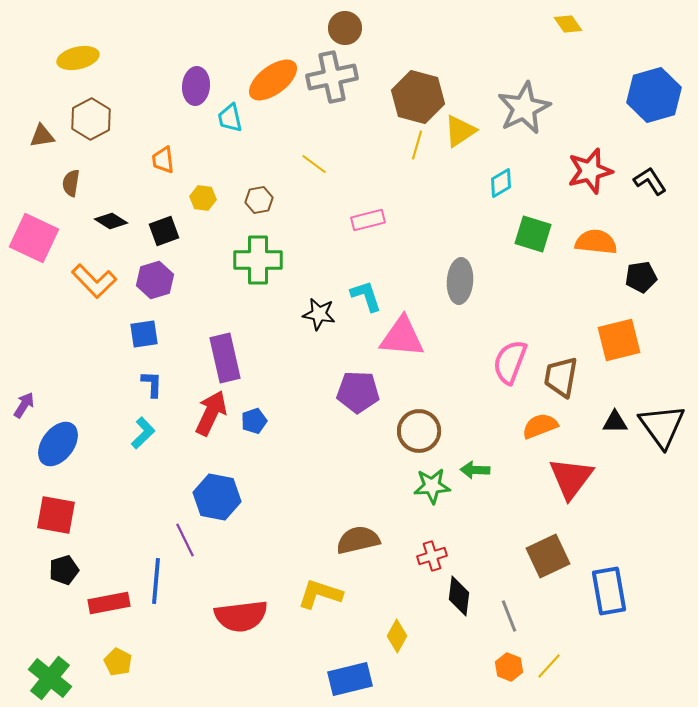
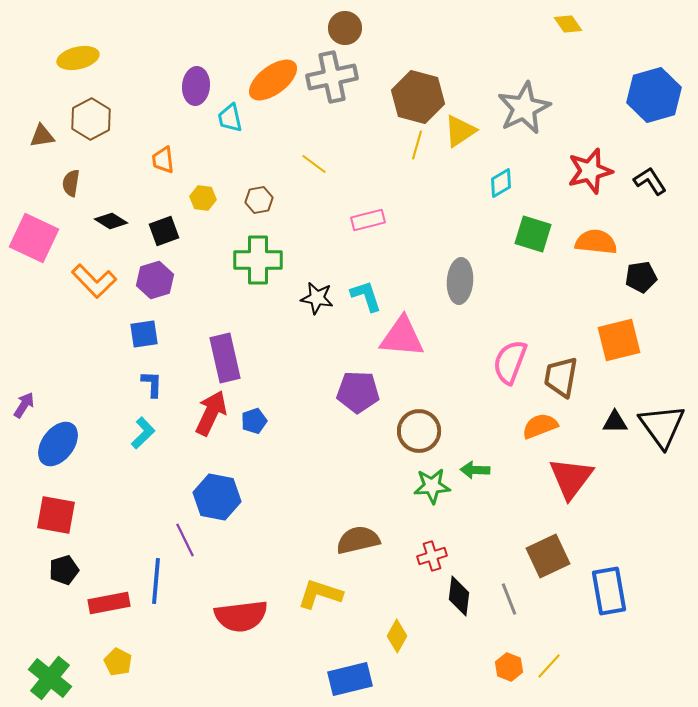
black star at (319, 314): moved 2 px left, 16 px up
gray line at (509, 616): moved 17 px up
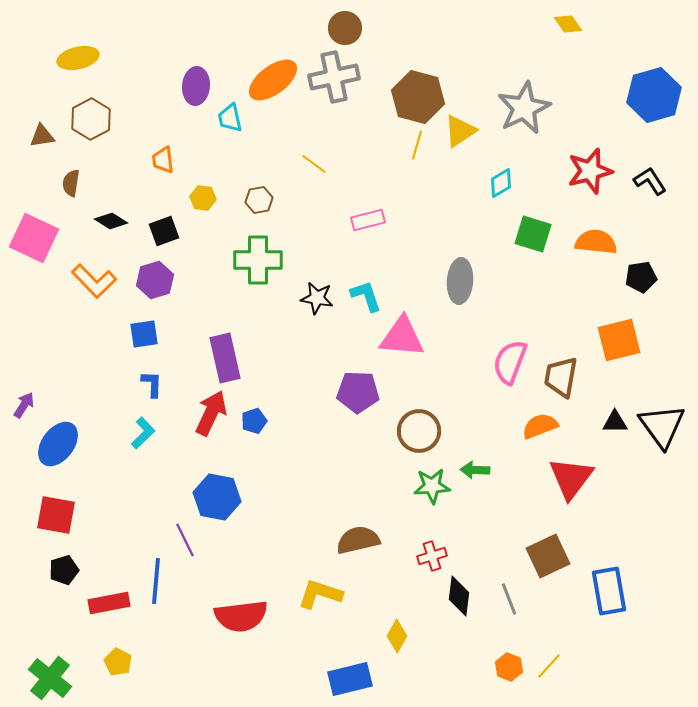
gray cross at (332, 77): moved 2 px right
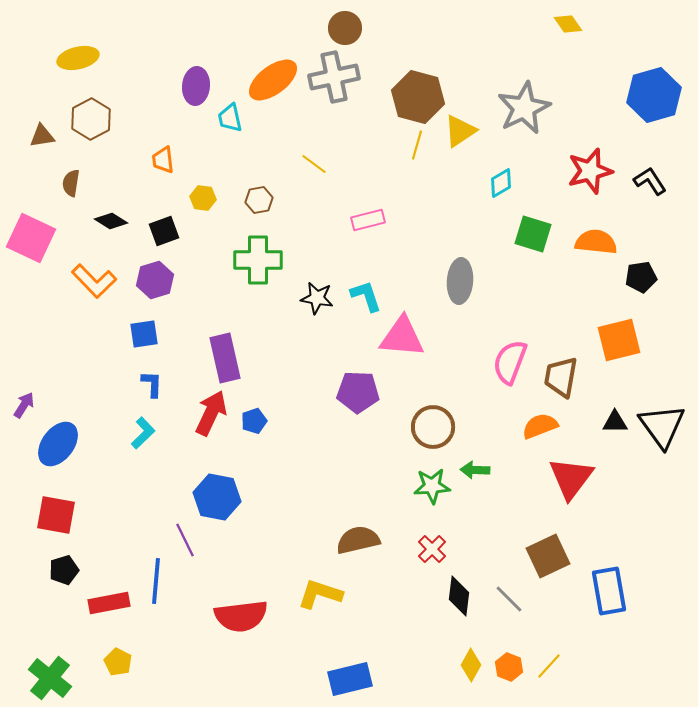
pink square at (34, 238): moved 3 px left
brown circle at (419, 431): moved 14 px right, 4 px up
red cross at (432, 556): moved 7 px up; rotated 28 degrees counterclockwise
gray line at (509, 599): rotated 24 degrees counterclockwise
yellow diamond at (397, 636): moved 74 px right, 29 px down
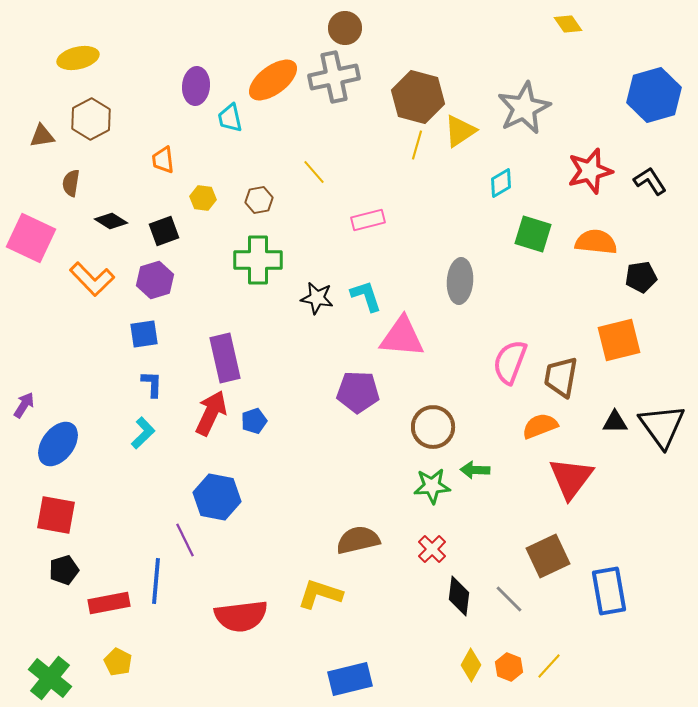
yellow line at (314, 164): moved 8 px down; rotated 12 degrees clockwise
orange L-shape at (94, 281): moved 2 px left, 2 px up
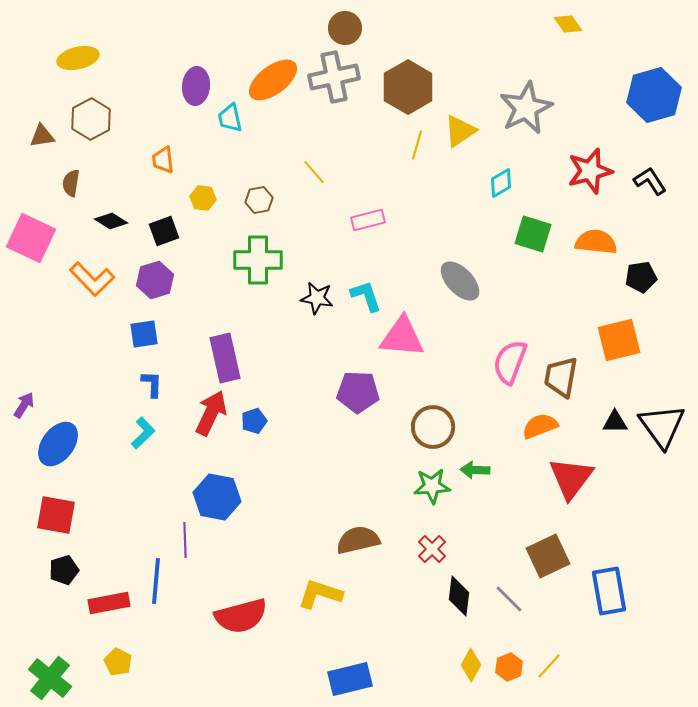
brown hexagon at (418, 97): moved 10 px left, 10 px up; rotated 15 degrees clockwise
gray star at (524, 108): moved 2 px right
gray ellipse at (460, 281): rotated 48 degrees counterclockwise
purple line at (185, 540): rotated 24 degrees clockwise
red semicircle at (241, 616): rotated 8 degrees counterclockwise
orange hexagon at (509, 667): rotated 16 degrees clockwise
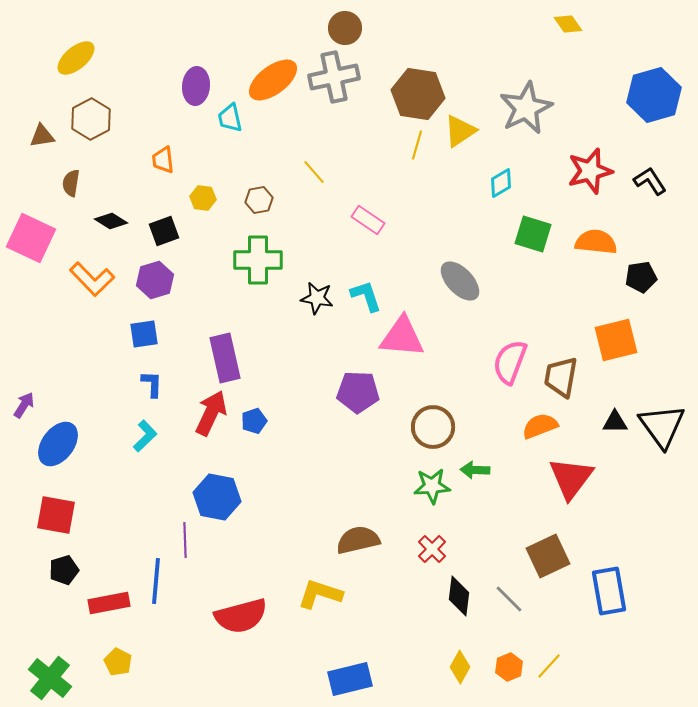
yellow ellipse at (78, 58): moved 2 px left; rotated 27 degrees counterclockwise
brown hexagon at (408, 87): moved 10 px right, 7 px down; rotated 21 degrees counterclockwise
pink rectangle at (368, 220): rotated 48 degrees clockwise
orange square at (619, 340): moved 3 px left
cyan L-shape at (143, 433): moved 2 px right, 3 px down
yellow diamond at (471, 665): moved 11 px left, 2 px down
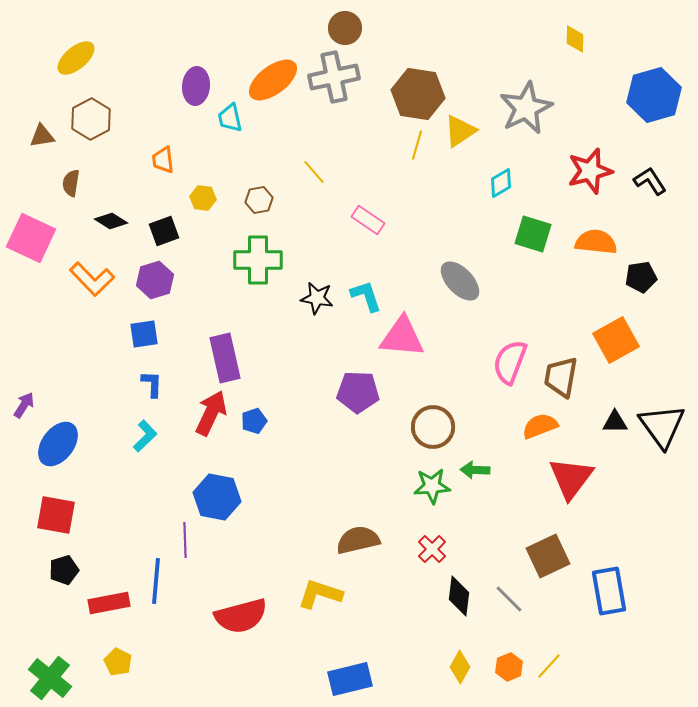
yellow diamond at (568, 24): moved 7 px right, 15 px down; rotated 36 degrees clockwise
orange square at (616, 340): rotated 15 degrees counterclockwise
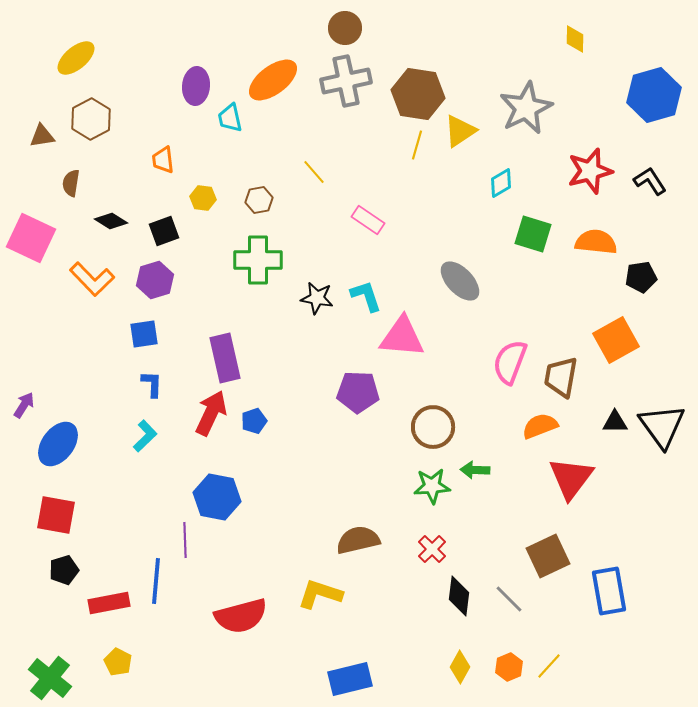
gray cross at (334, 77): moved 12 px right, 4 px down
